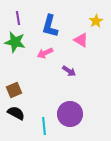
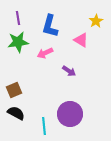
green star: moved 3 px right; rotated 20 degrees counterclockwise
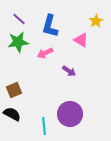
purple line: moved 1 px right, 1 px down; rotated 40 degrees counterclockwise
black semicircle: moved 4 px left, 1 px down
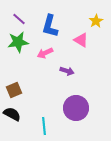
purple arrow: moved 2 px left; rotated 16 degrees counterclockwise
purple circle: moved 6 px right, 6 px up
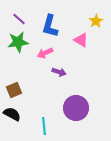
purple arrow: moved 8 px left, 1 px down
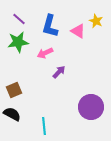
yellow star: rotated 16 degrees counterclockwise
pink triangle: moved 3 px left, 9 px up
purple arrow: rotated 64 degrees counterclockwise
purple circle: moved 15 px right, 1 px up
